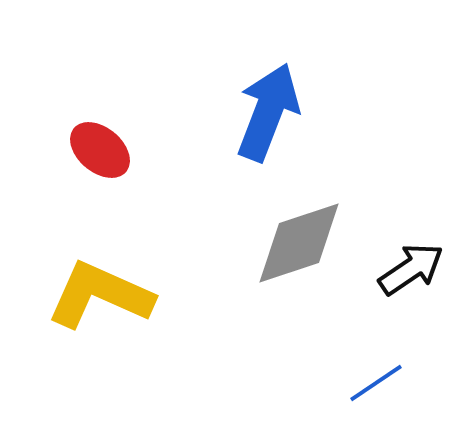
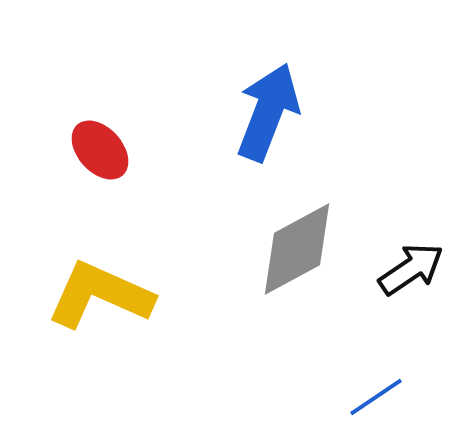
red ellipse: rotated 8 degrees clockwise
gray diamond: moved 2 px left, 6 px down; rotated 10 degrees counterclockwise
blue line: moved 14 px down
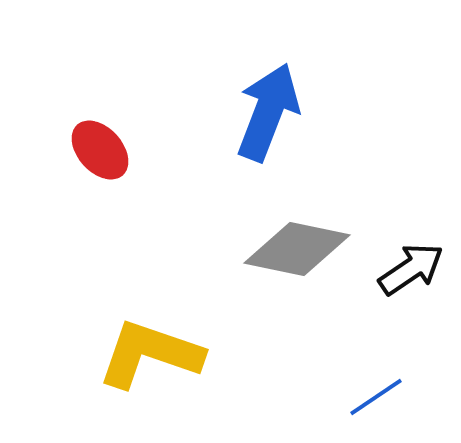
gray diamond: rotated 40 degrees clockwise
yellow L-shape: moved 50 px right, 59 px down; rotated 5 degrees counterclockwise
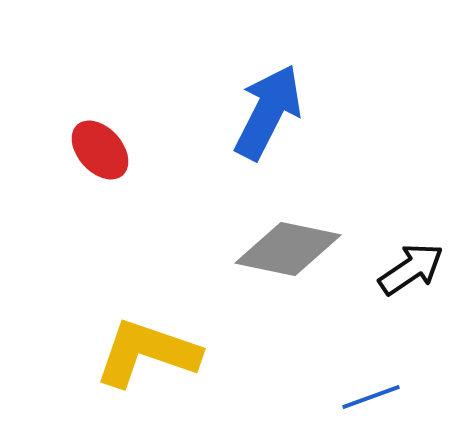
blue arrow: rotated 6 degrees clockwise
gray diamond: moved 9 px left
yellow L-shape: moved 3 px left, 1 px up
blue line: moved 5 px left; rotated 14 degrees clockwise
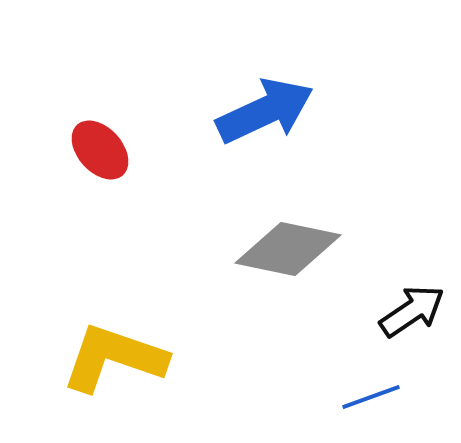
blue arrow: moved 3 px left, 1 px up; rotated 38 degrees clockwise
black arrow: moved 1 px right, 42 px down
yellow L-shape: moved 33 px left, 5 px down
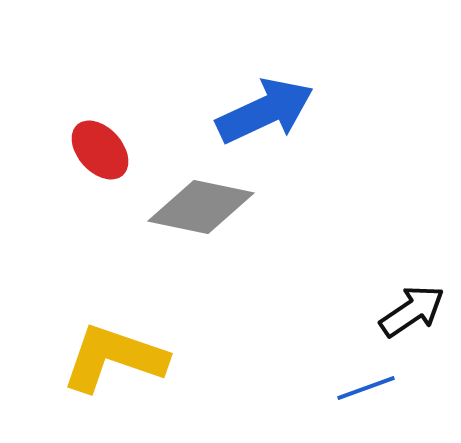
gray diamond: moved 87 px left, 42 px up
blue line: moved 5 px left, 9 px up
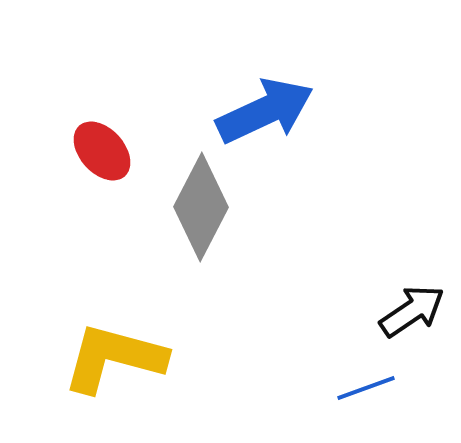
red ellipse: moved 2 px right, 1 px down
gray diamond: rotated 74 degrees counterclockwise
yellow L-shape: rotated 4 degrees counterclockwise
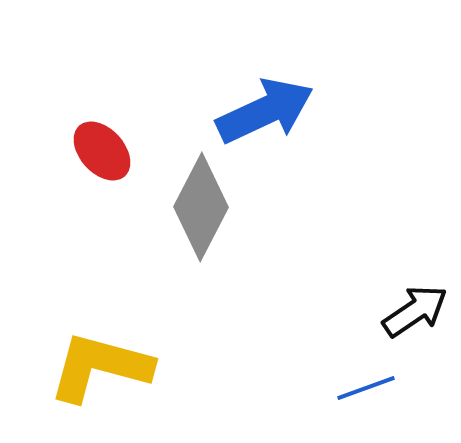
black arrow: moved 3 px right
yellow L-shape: moved 14 px left, 9 px down
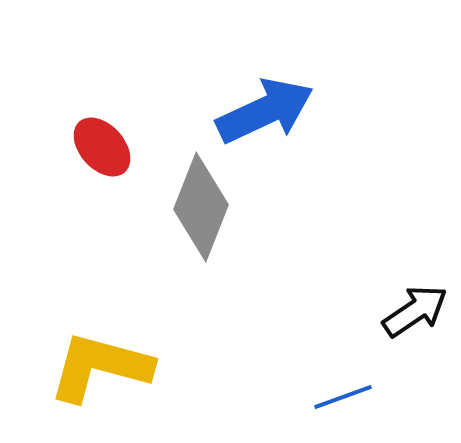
red ellipse: moved 4 px up
gray diamond: rotated 6 degrees counterclockwise
blue line: moved 23 px left, 9 px down
